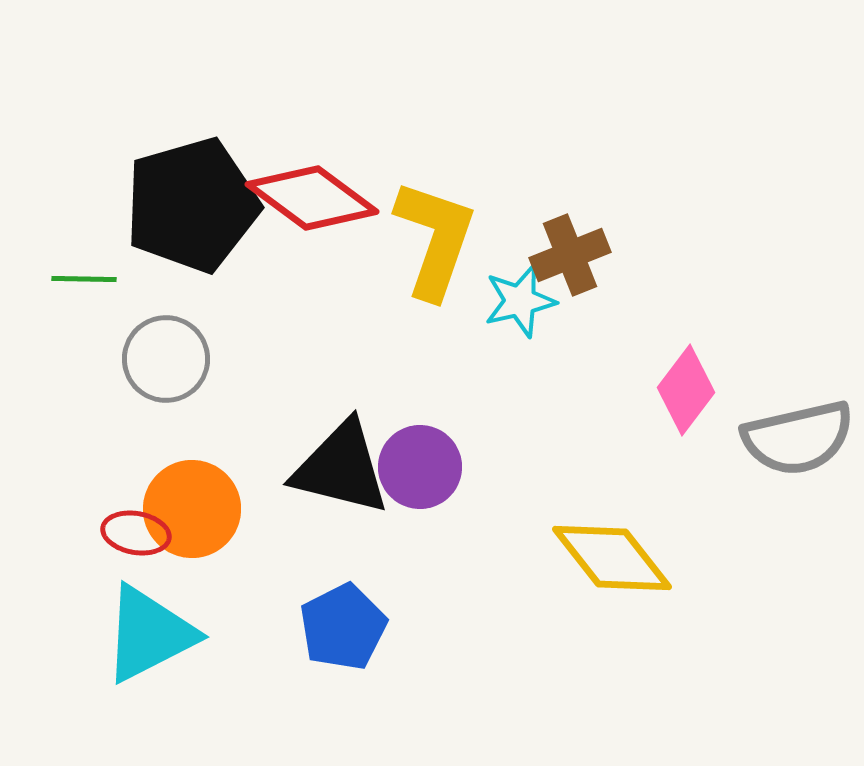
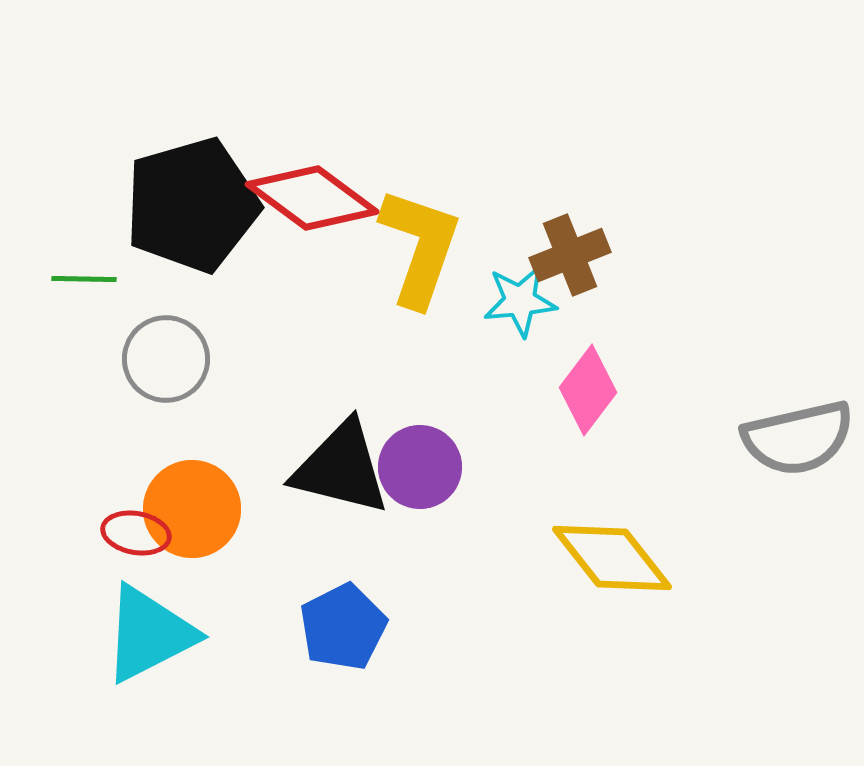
yellow L-shape: moved 15 px left, 8 px down
cyan star: rotated 8 degrees clockwise
pink diamond: moved 98 px left
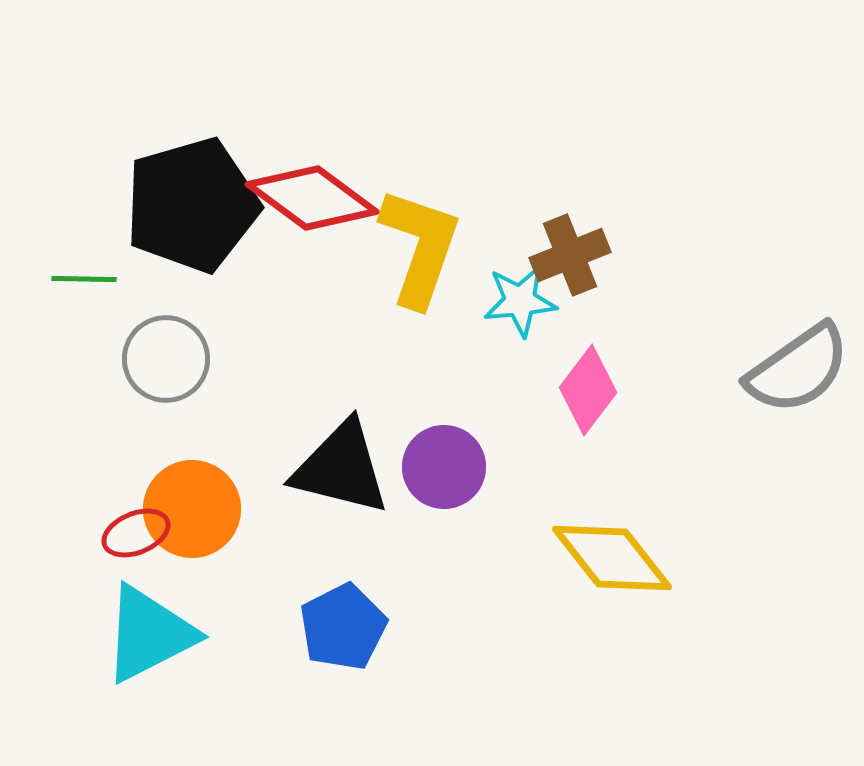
gray semicircle: moved 69 px up; rotated 22 degrees counterclockwise
purple circle: moved 24 px right
red ellipse: rotated 32 degrees counterclockwise
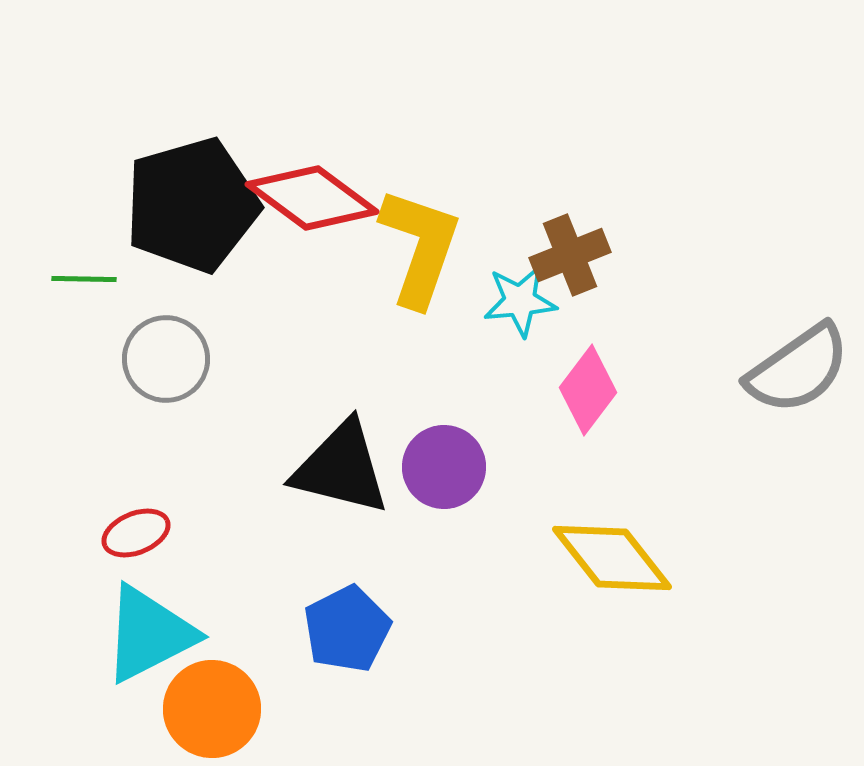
orange circle: moved 20 px right, 200 px down
blue pentagon: moved 4 px right, 2 px down
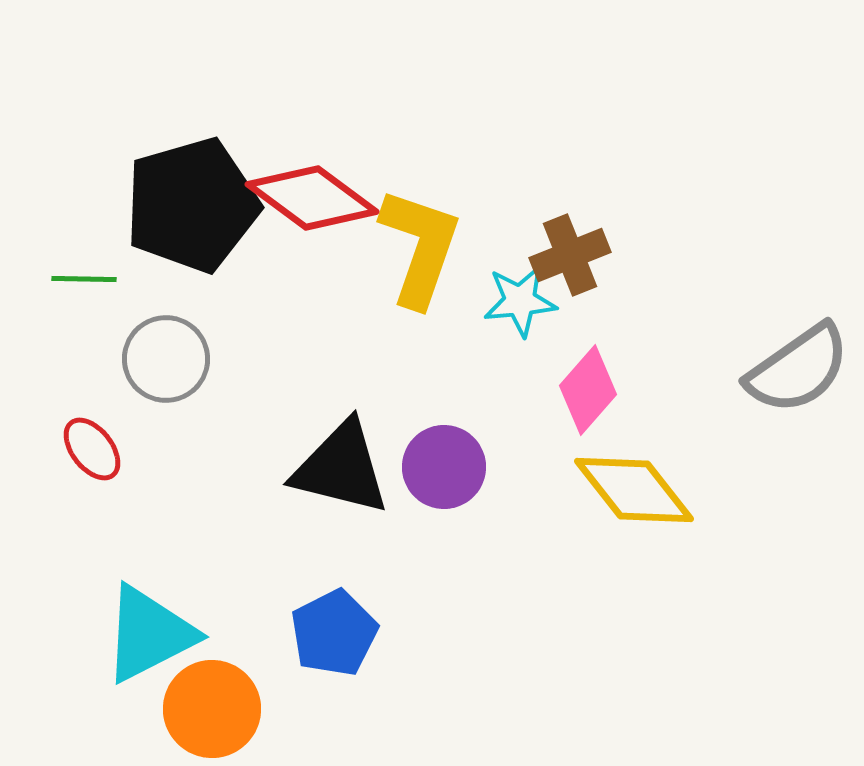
pink diamond: rotated 4 degrees clockwise
red ellipse: moved 44 px left, 84 px up; rotated 74 degrees clockwise
yellow diamond: moved 22 px right, 68 px up
blue pentagon: moved 13 px left, 4 px down
